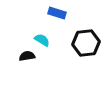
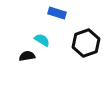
black hexagon: rotated 12 degrees counterclockwise
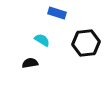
black hexagon: rotated 12 degrees clockwise
black semicircle: moved 3 px right, 7 px down
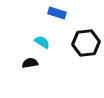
cyan semicircle: moved 2 px down
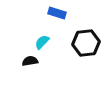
cyan semicircle: rotated 77 degrees counterclockwise
black semicircle: moved 2 px up
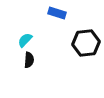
cyan semicircle: moved 17 px left, 2 px up
black semicircle: moved 1 px left, 1 px up; rotated 105 degrees clockwise
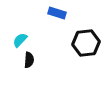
cyan semicircle: moved 5 px left
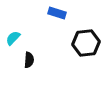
cyan semicircle: moved 7 px left, 2 px up
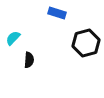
black hexagon: rotated 8 degrees counterclockwise
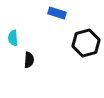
cyan semicircle: rotated 49 degrees counterclockwise
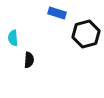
black hexagon: moved 9 px up
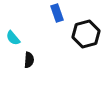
blue rectangle: rotated 54 degrees clockwise
cyan semicircle: rotated 35 degrees counterclockwise
